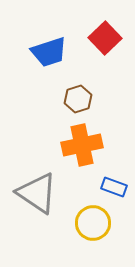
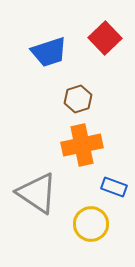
yellow circle: moved 2 px left, 1 px down
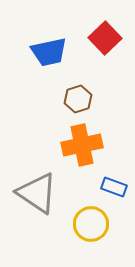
blue trapezoid: rotated 6 degrees clockwise
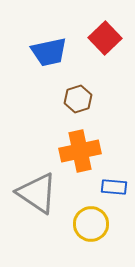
orange cross: moved 2 px left, 6 px down
blue rectangle: rotated 15 degrees counterclockwise
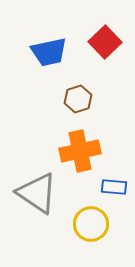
red square: moved 4 px down
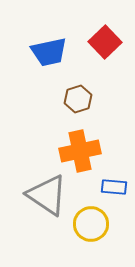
gray triangle: moved 10 px right, 2 px down
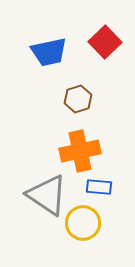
blue rectangle: moved 15 px left
yellow circle: moved 8 px left, 1 px up
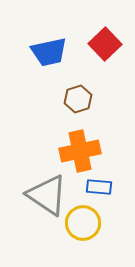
red square: moved 2 px down
